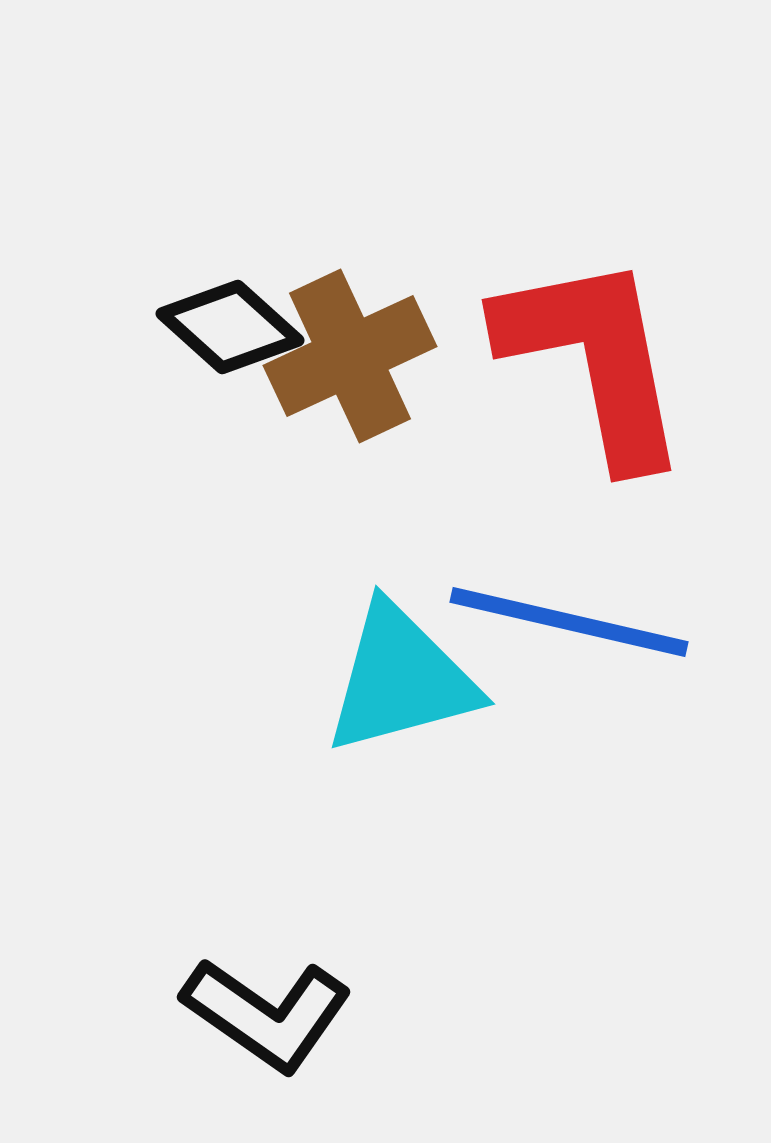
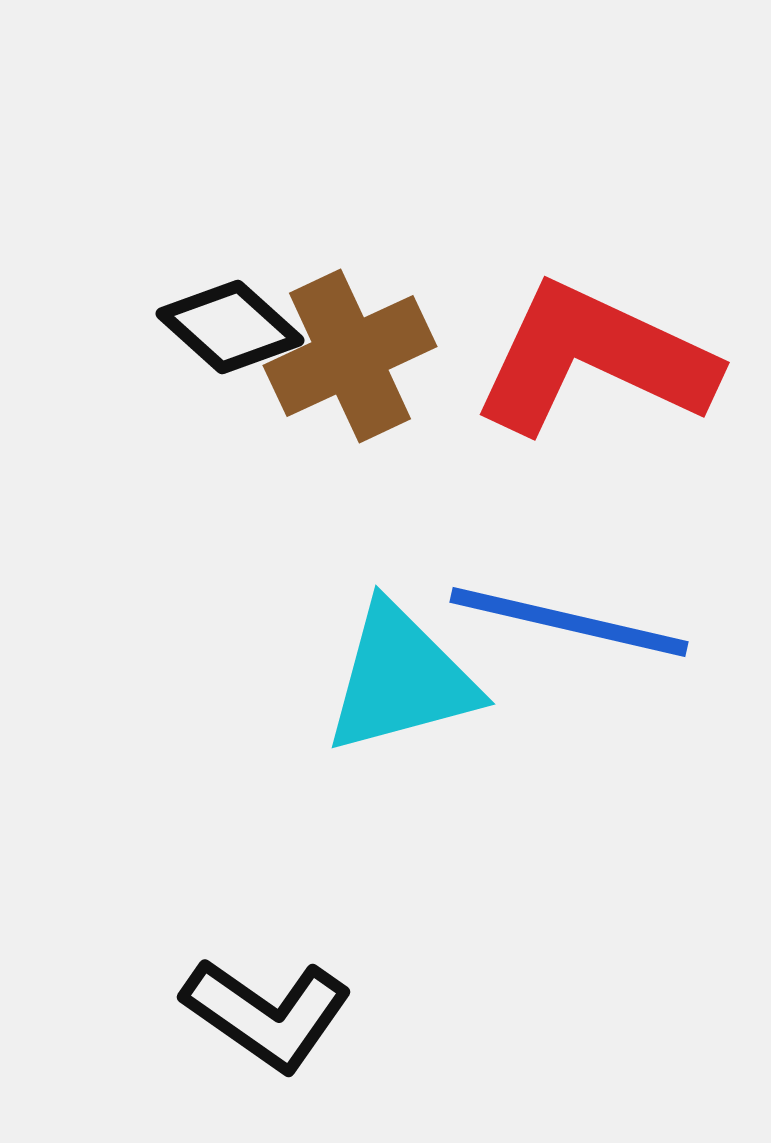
red L-shape: rotated 54 degrees counterclockwise
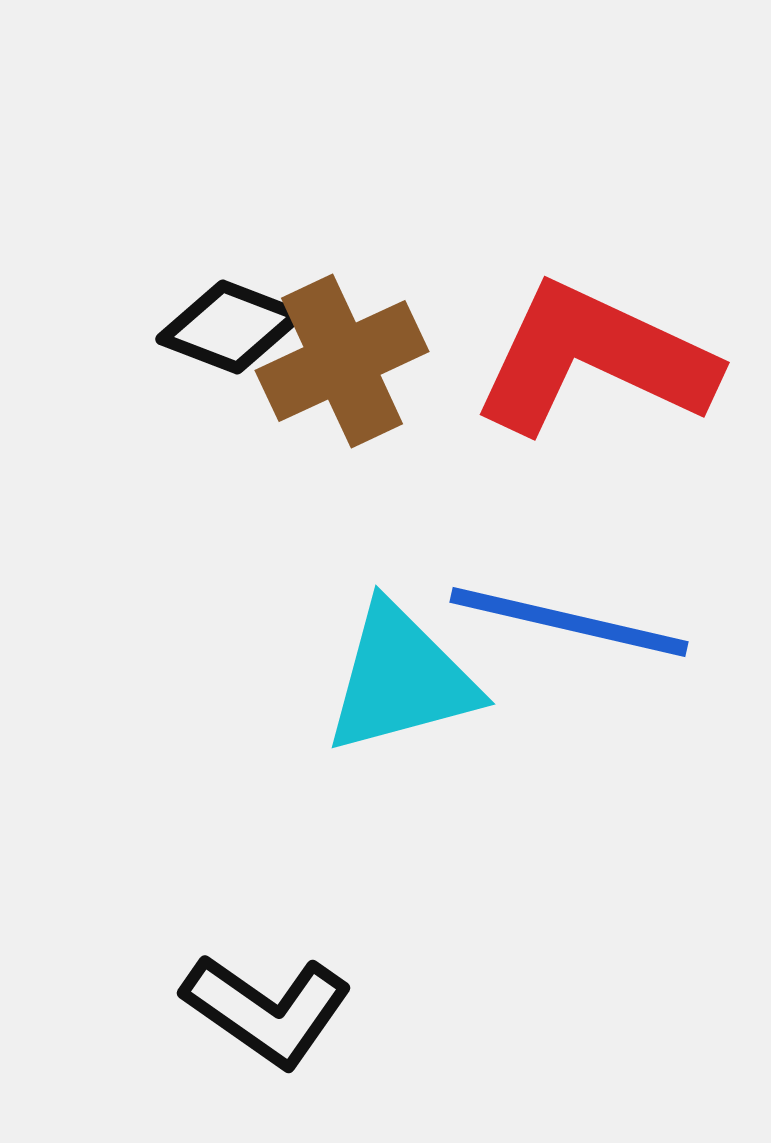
black diamond: rotated 21 degrees counterclockwise
brown cross: moved 8 px left, 5 px down
black L-shape: moved 4 px up
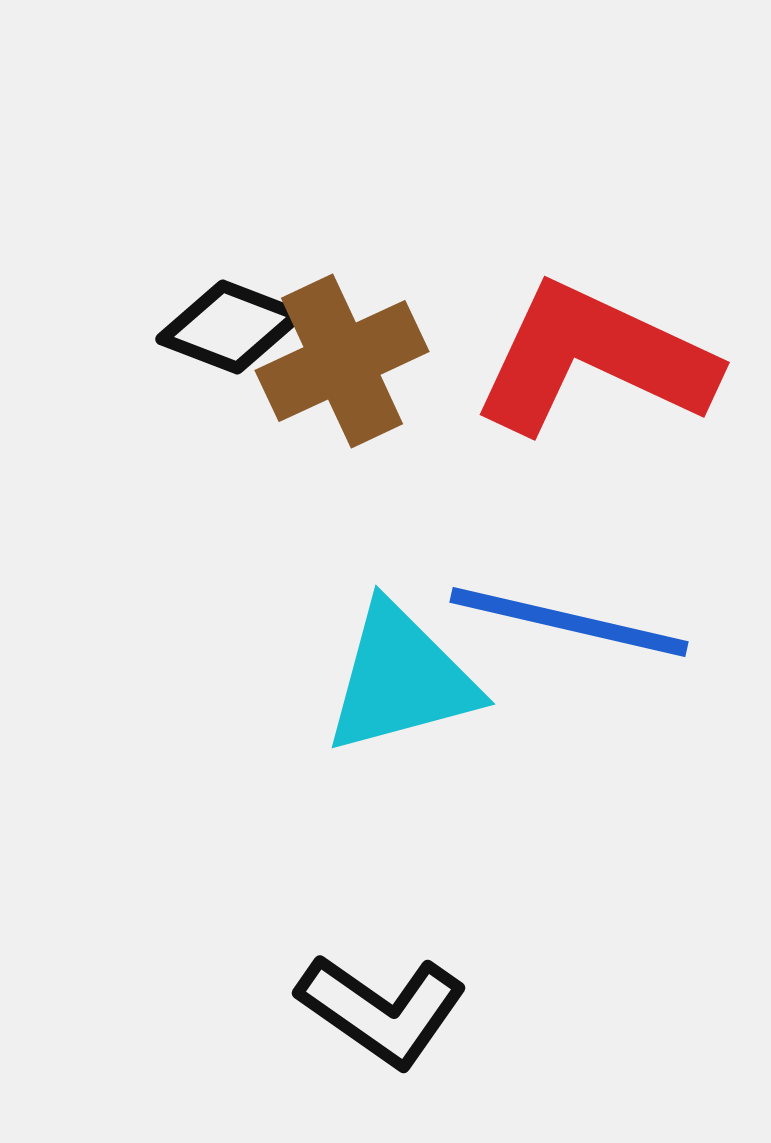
black L-shape: moved 115 px right
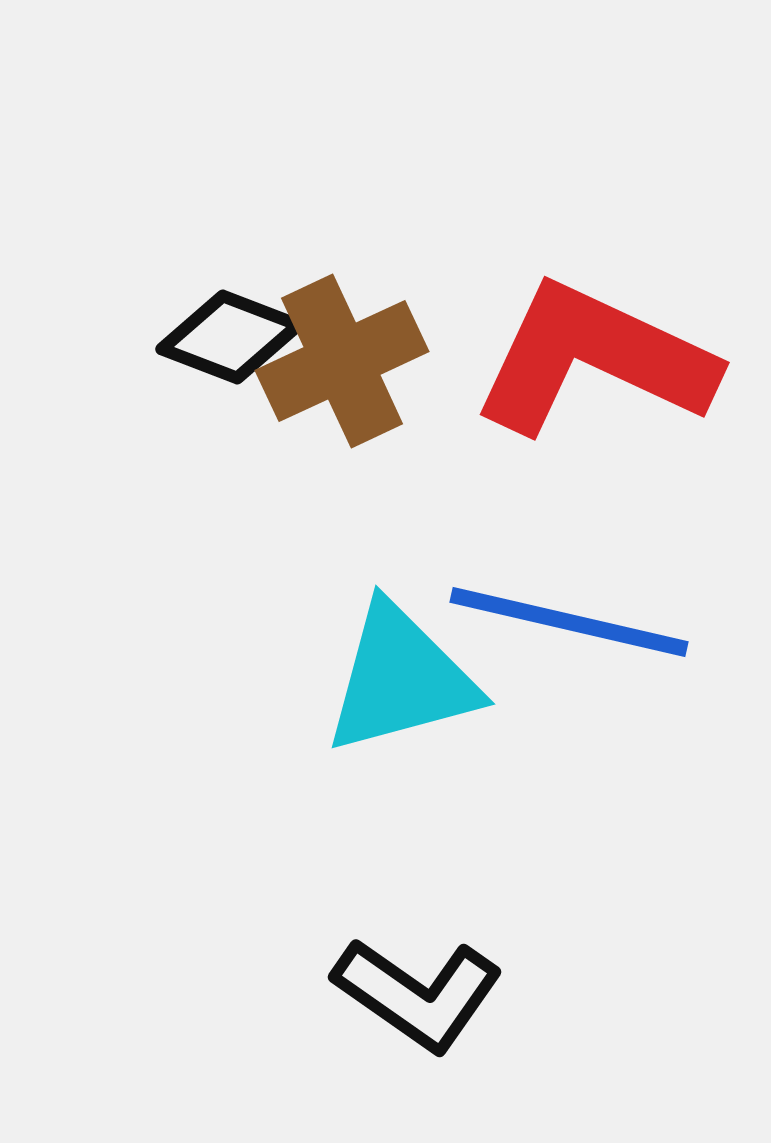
black diamond: moved 10 px down
black L-shape: moved 36 px right, 16 px up
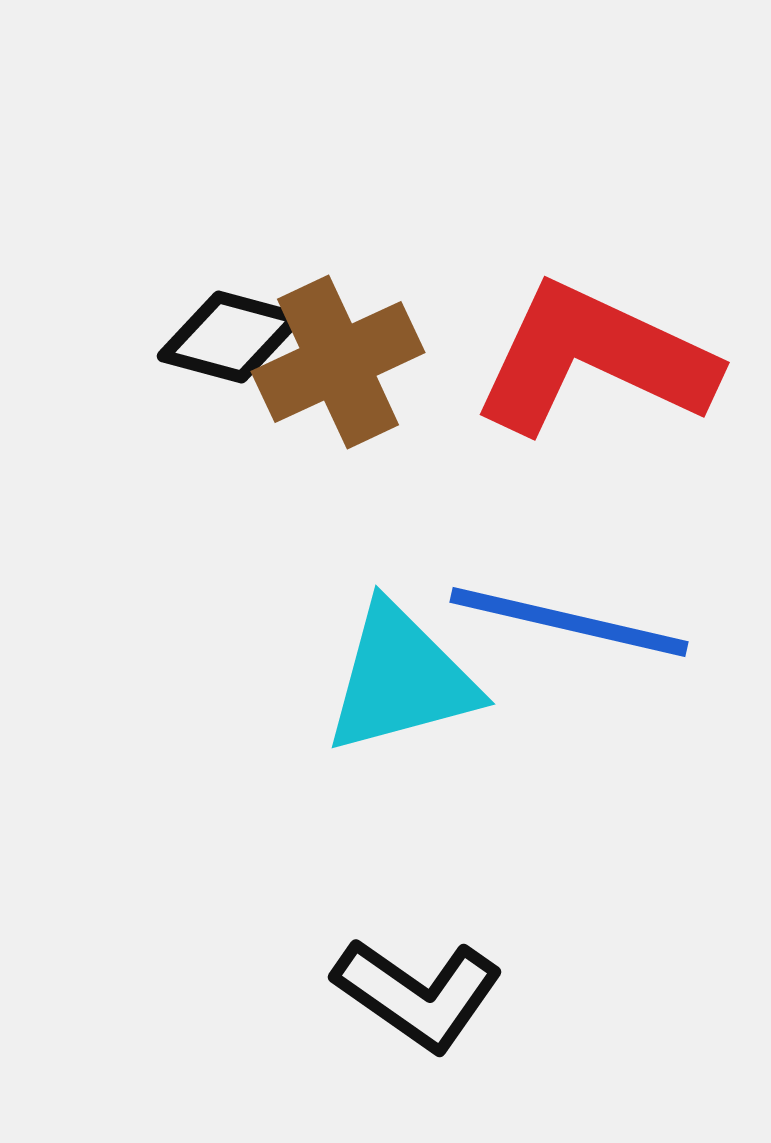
black diamond: rotated 6 degrees counterclockwise
brown cross: moved 4 px left, 1 px down
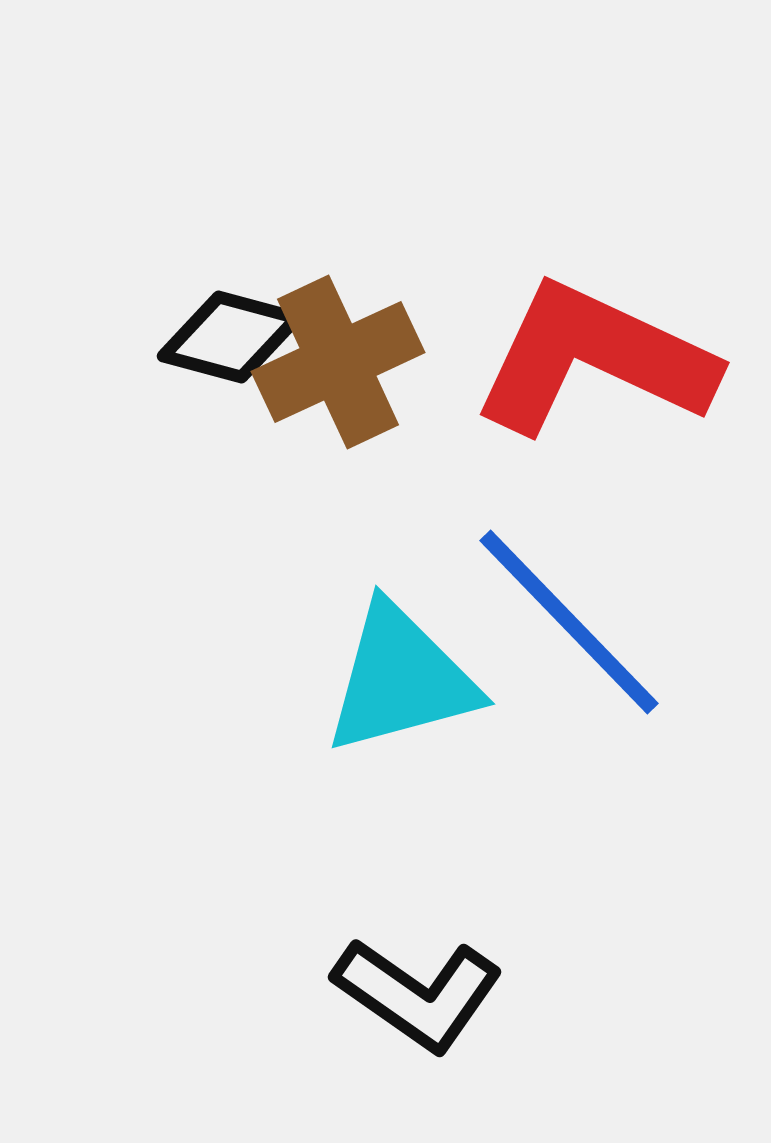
blue line: rotated 33 degrees clockwise
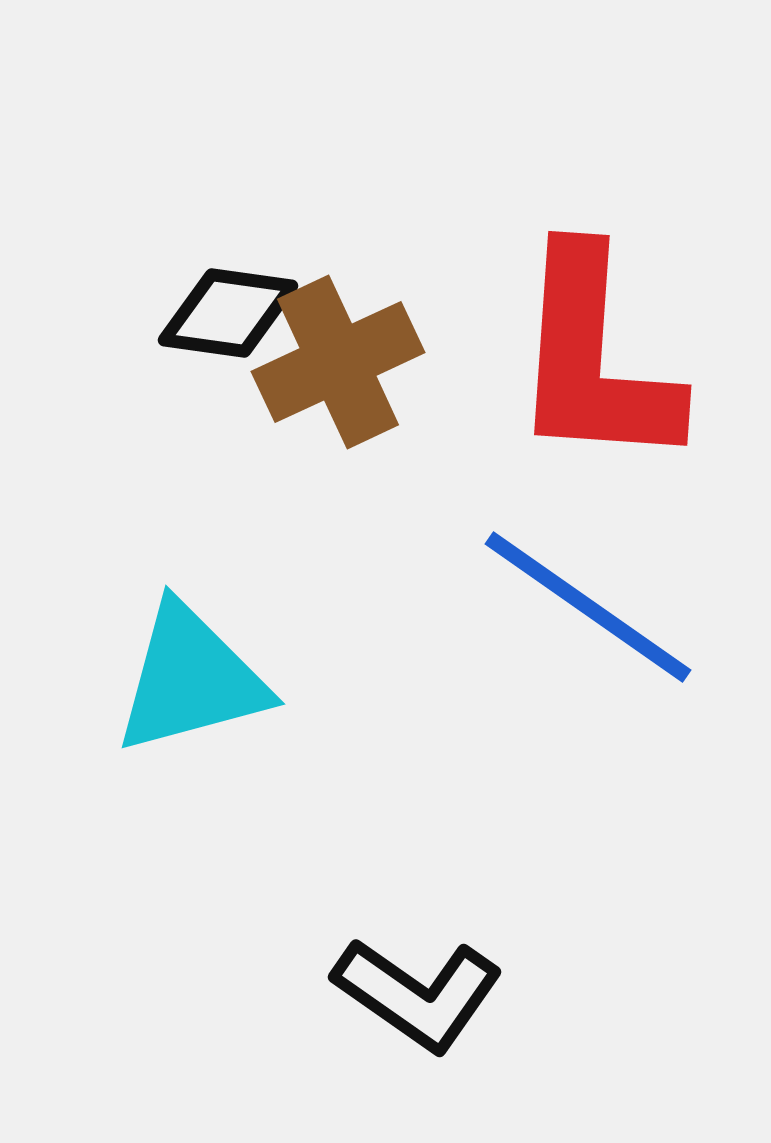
black diamond: moved 2 px left, 24 px up; rotated 7 degrees counterclockwise
red L-shape: rotated 111 degrees counterclockwise
blue line: moved 19 px right, 15 px up; rotated 11 degrees counterclockwise
cyan triangle: moved 210 px left
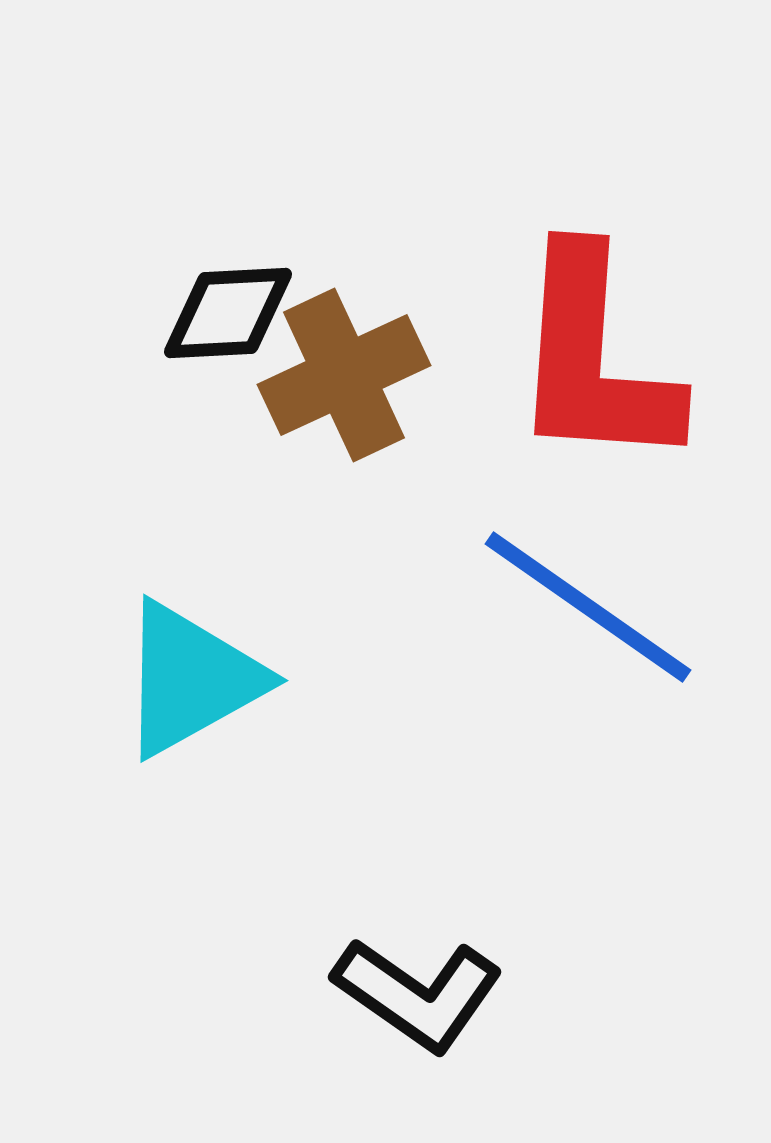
black diamond: rotated 11 degrees counterclockwise
brown cross: moved 6 px right, 13 px down
cyan triangle: rotated 14 degrees counterclockwise
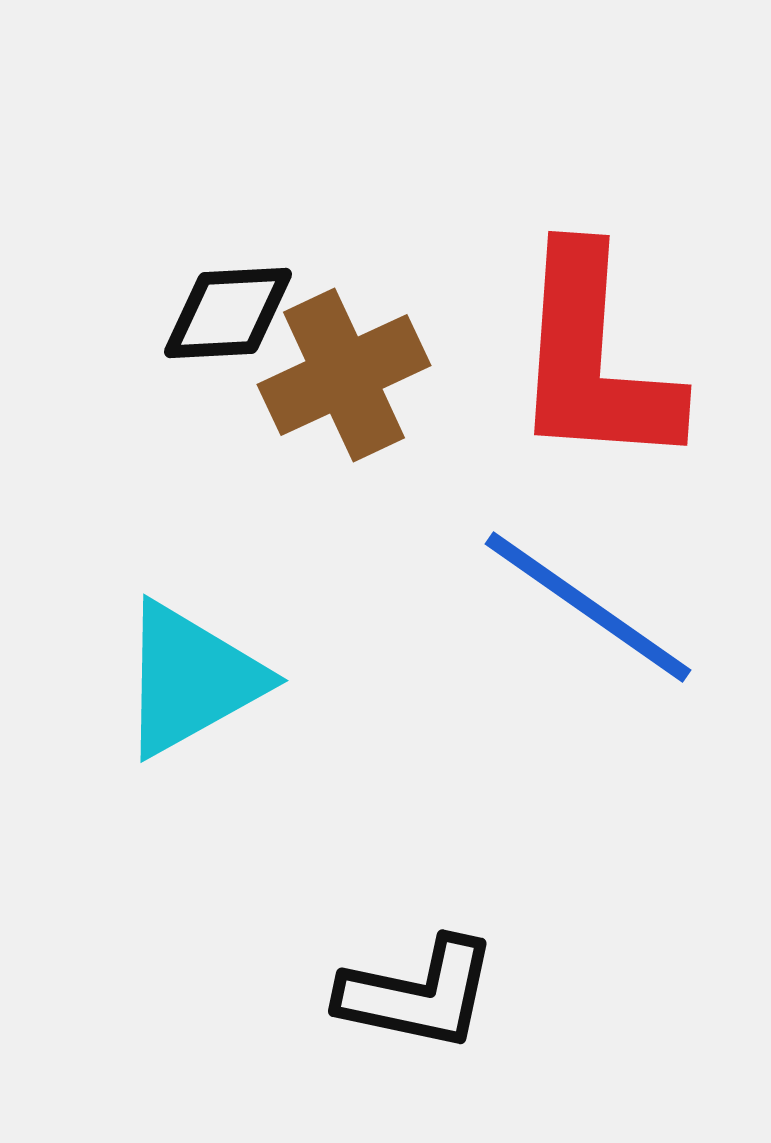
black L-shape: rotated 23 degrees counterclockwise
